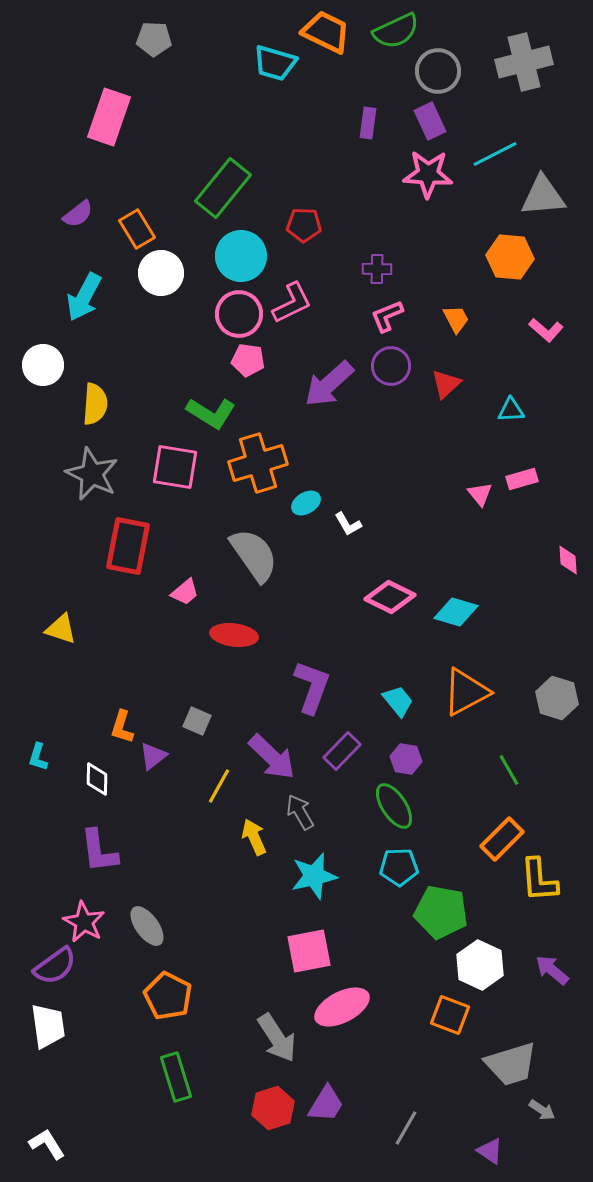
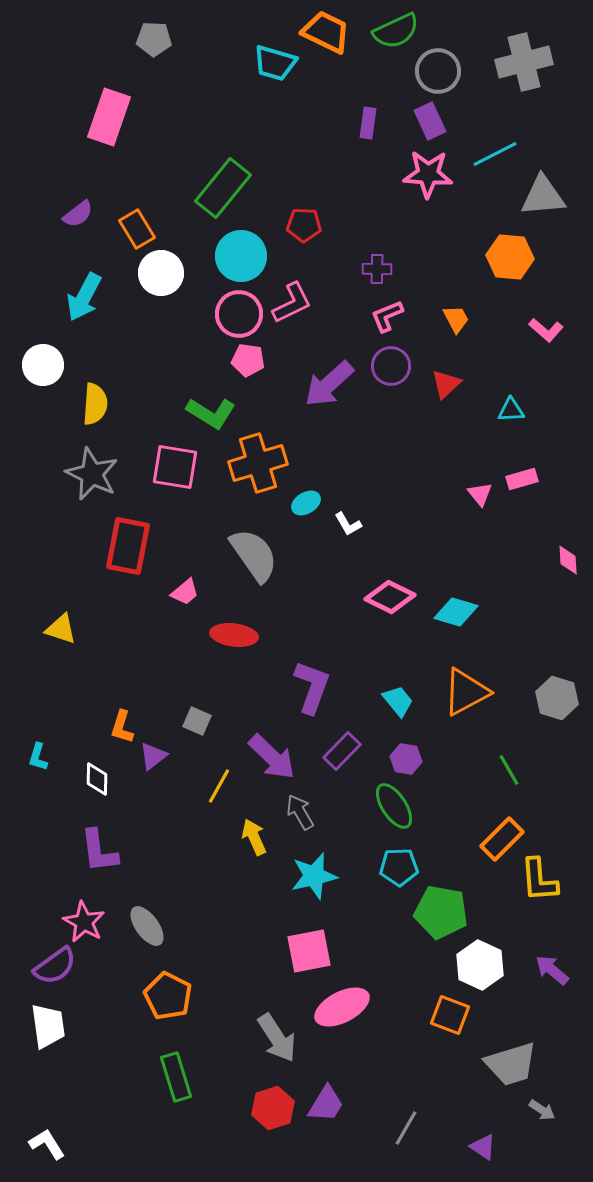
purple triangle at (490, 1151): moved 7 px left, 4 px up
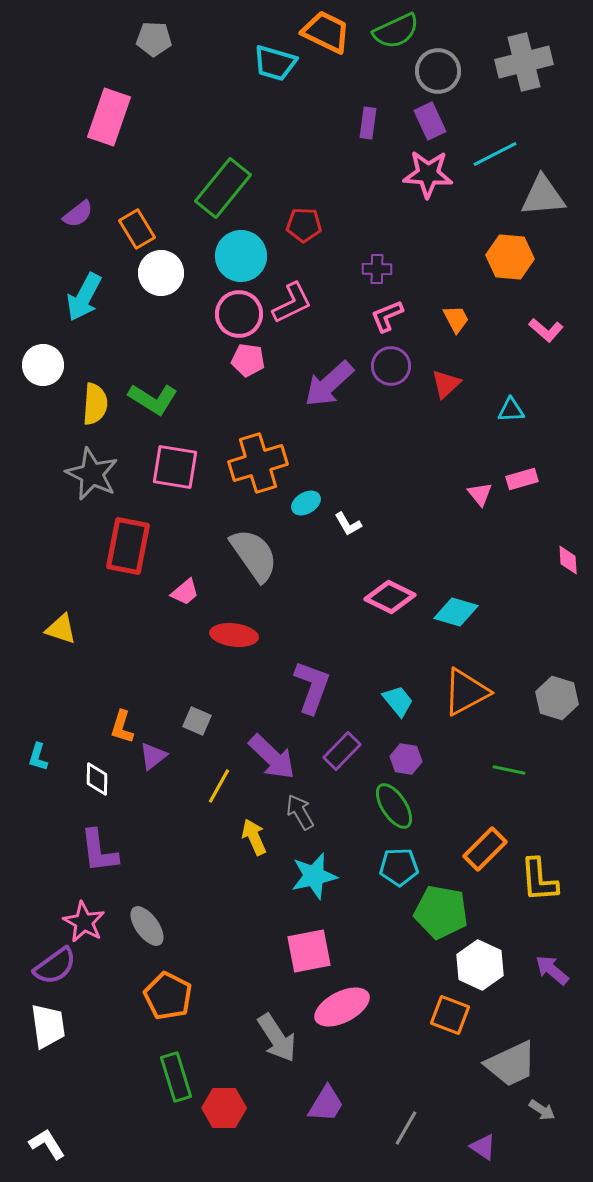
green L-shape at (211, 413): moved 58 px left, 14 px up
green line at (509, 770): rotated 48 degrees counterclockwise
orange rectangle at (502, 839): moved 17 px left, 10 px down
gray trapezoid at (511, 1064): rotated 8 degrees counterclockwise
red hexagon at (273, 1108): moved 49 px left; rotated 18 degrees clockwise
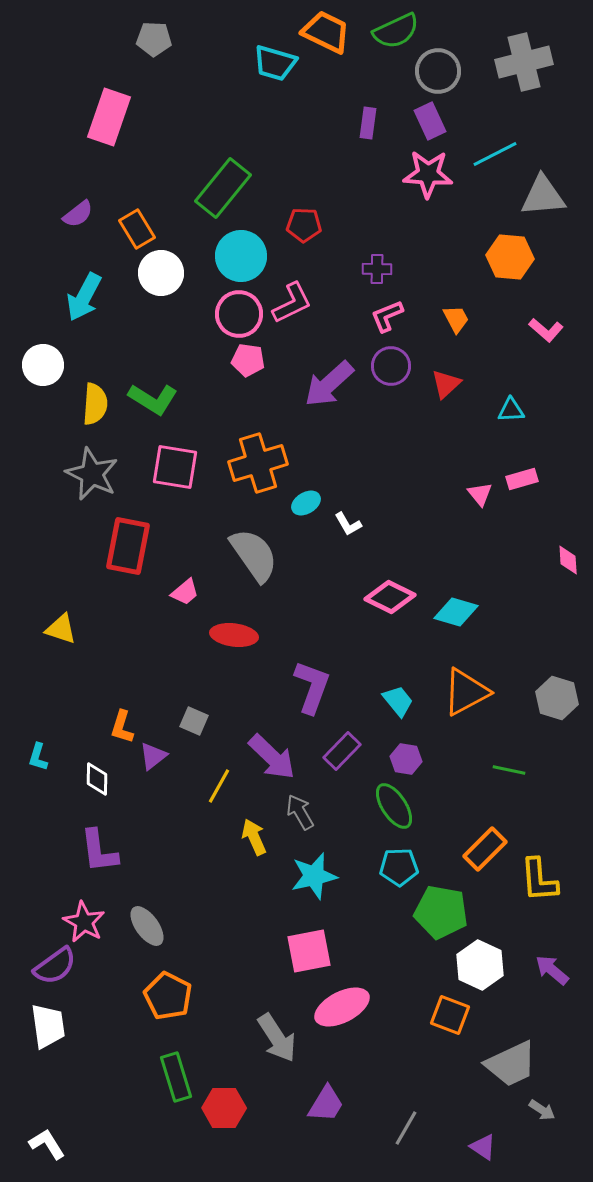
gray square at (197, 721): moved 3 px left
